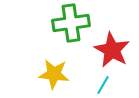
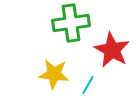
cyan line: moved 15 px left
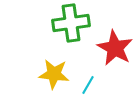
red star: moved 3 px right, 2 px up
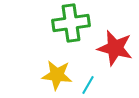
red star: rotated 15 degrees counterclockwise
yellow star: moved 3 px right, 1 px down
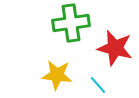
cyan line: moved 10 px right; rotated 72 degrees counterclockwise
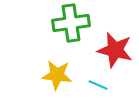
red star: moved 2 px down
cyan line: rotated 24 degrees counterclockwise
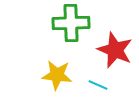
green cross: rotated 6 degrees clockwise
red star: rotated 9 degrees clockwise
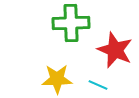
yellow star: moved 4 px down; rotated 8 degrees counterclockwise
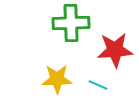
red star: rotated 27 degrees counterclockwise
